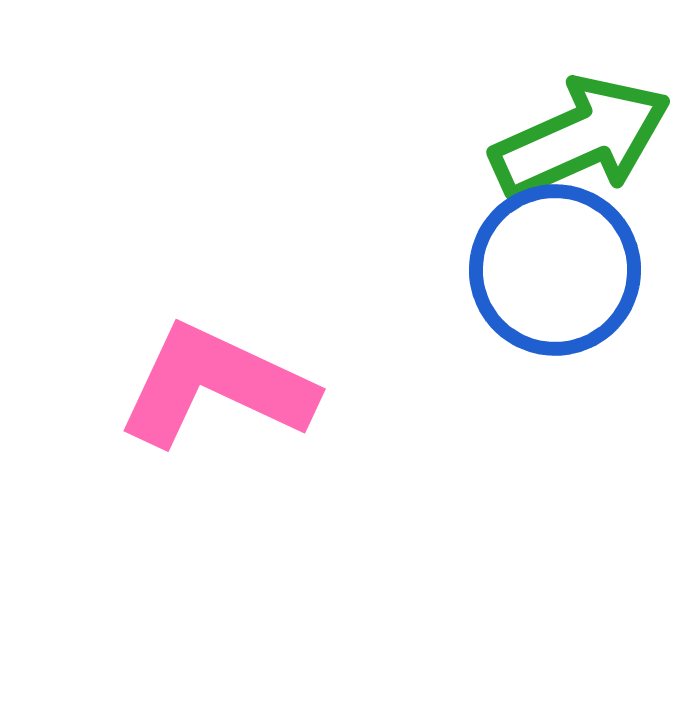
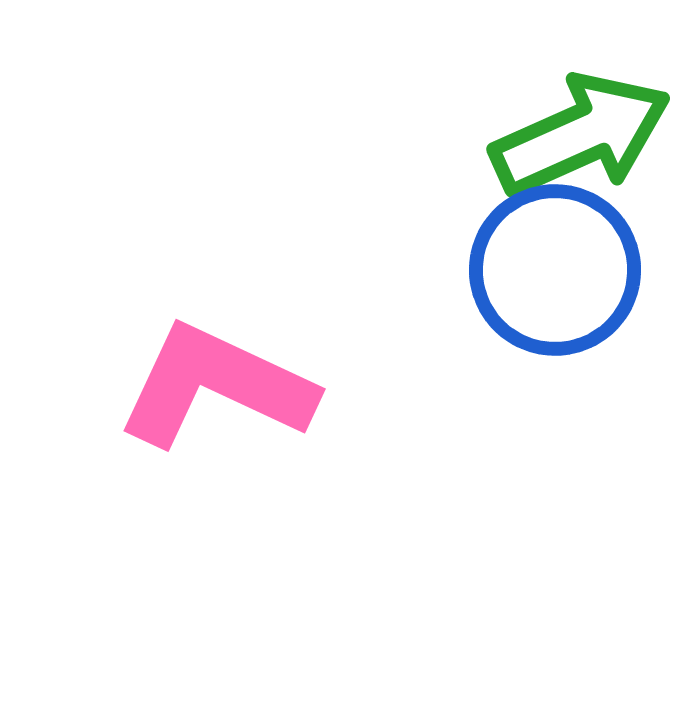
green arrow: moved 3 px up
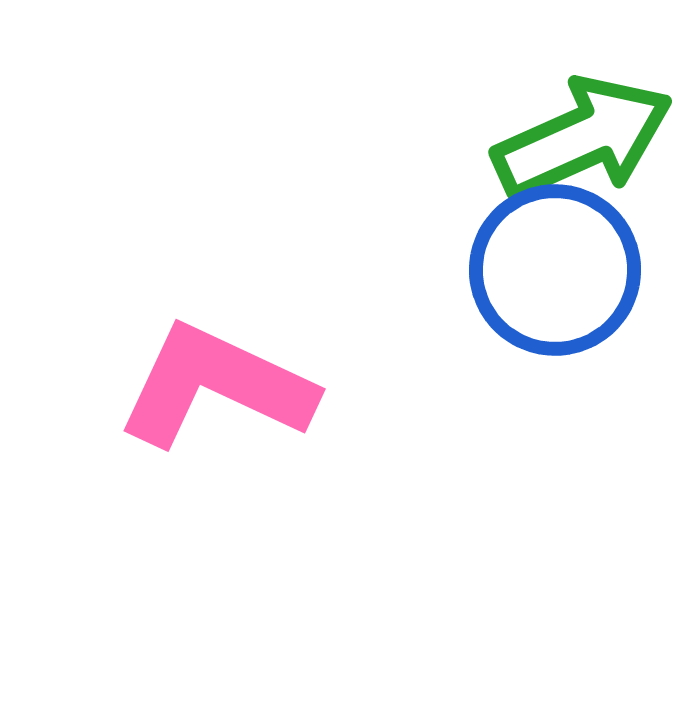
green arrow: moved 2 px right, 3 px down
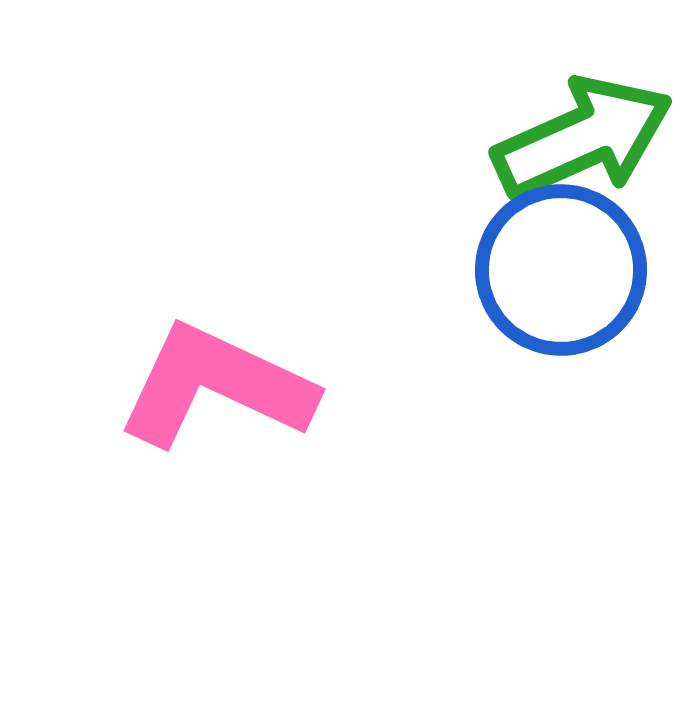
blue circle: moved 6 px right
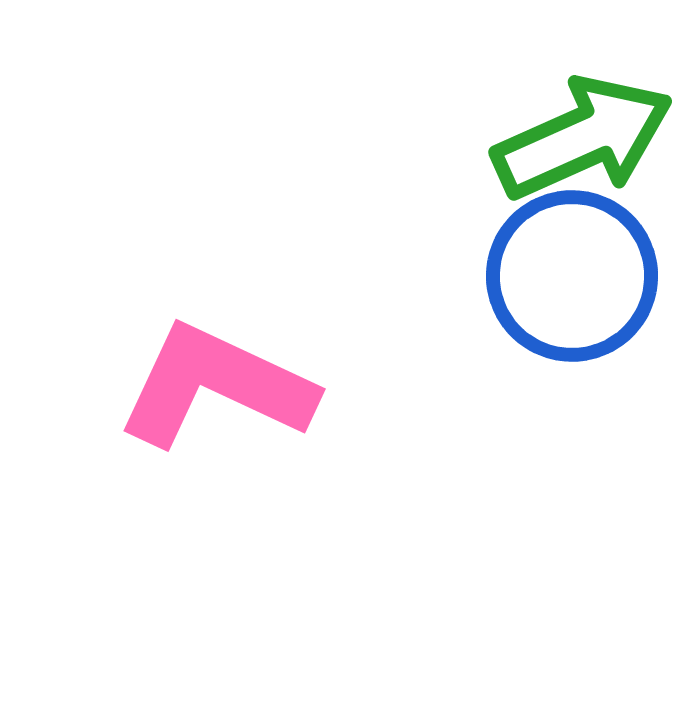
blue circle: moved 11 px right, 6 px down
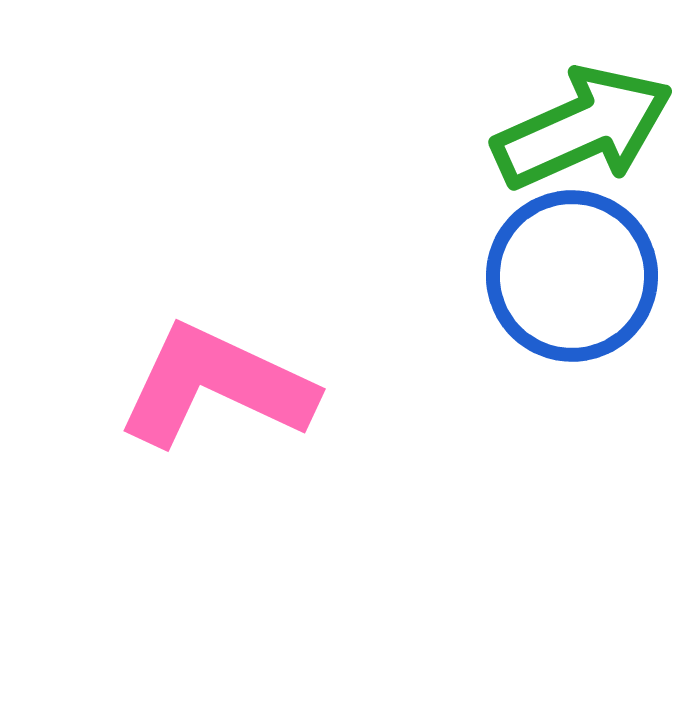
green arrow: moved 10 px up
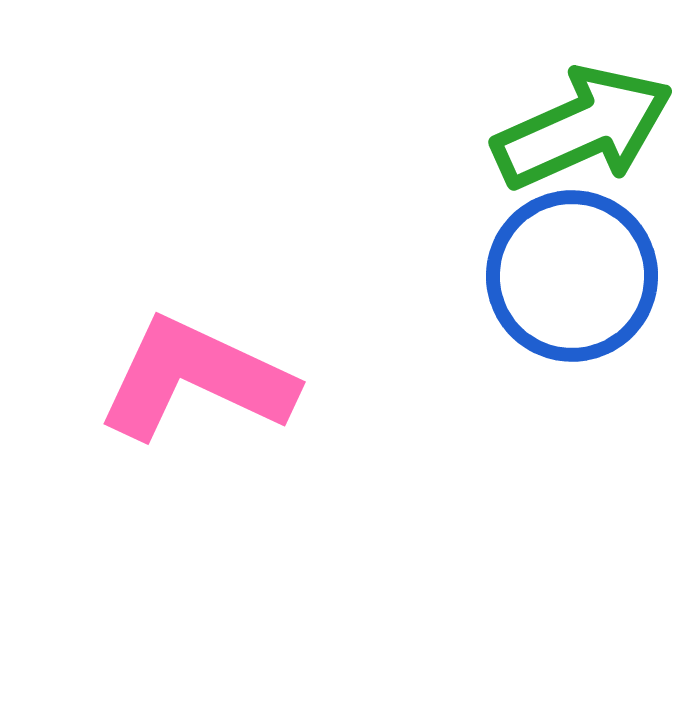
pink L-shape: moved 20 px left, 7 px up
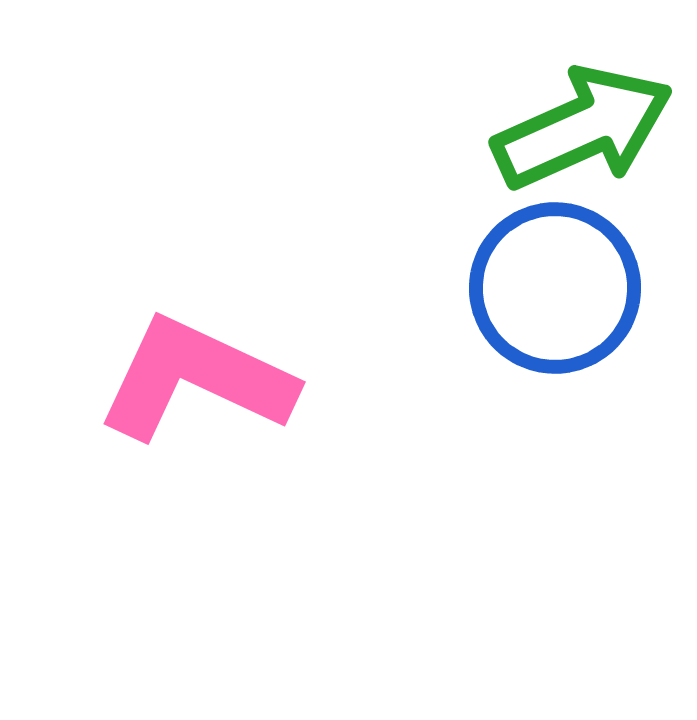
blue circle: moved 17 px left, 12 px down
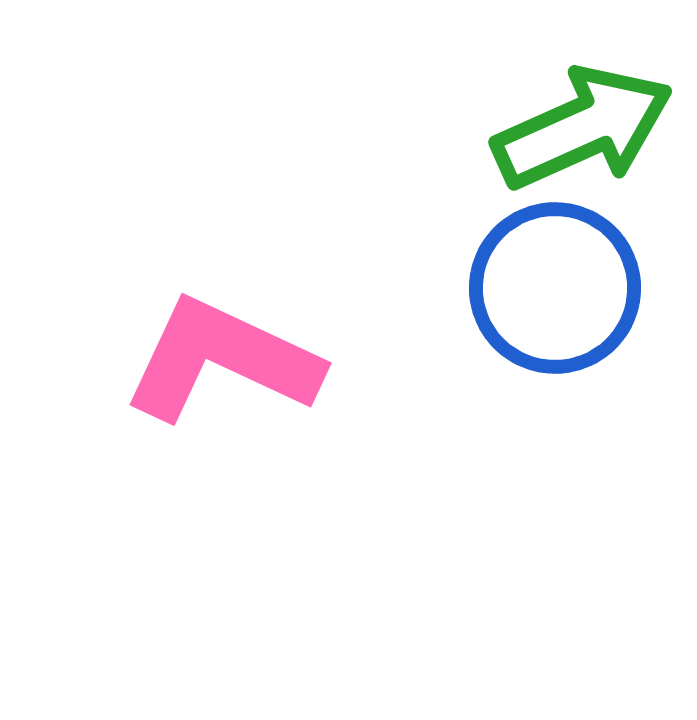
pink L-shape: moved 26 px right, 19 px up
